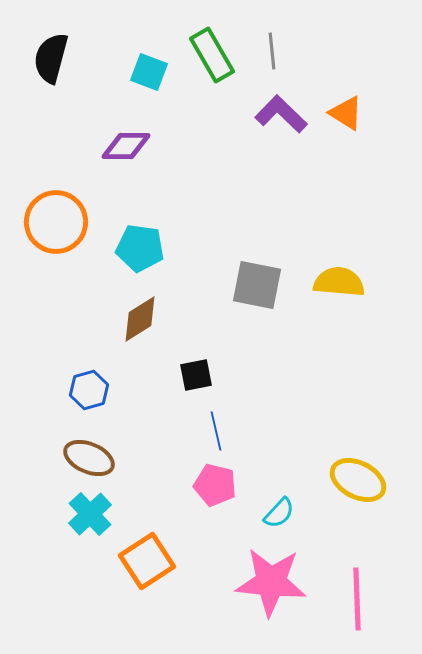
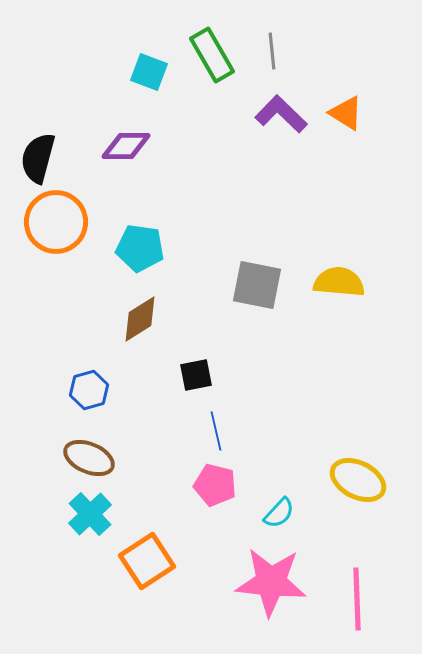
black semicircle: moved 13 px left, 100 px down
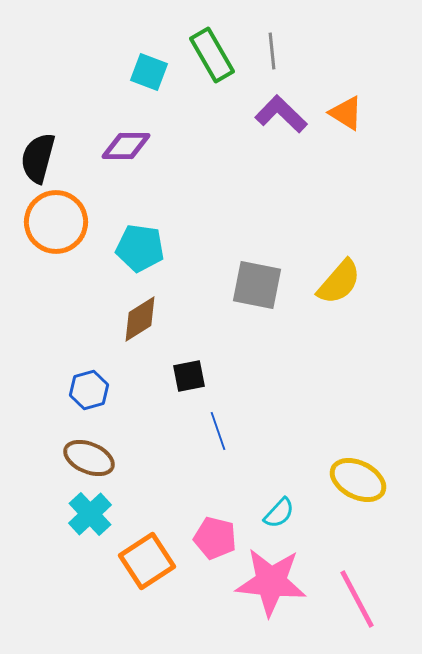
yellow semicircle: rotated 126 degrees clockwise
black square: moved 7 px left, 1 px down
blue line: moved 2 px right; rotated 6 degrees counterclockwise
pink pentagon: moved 53 px down
pink line: rotated 26 degrees counterclockwise
